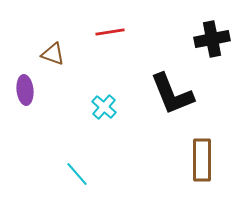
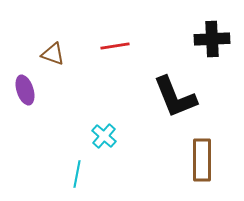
red line: moved 5 px right, 14 px down
black cross: rotated 8 degrees clockwise
purple ellipse: rotated 12 degrees counterclockwise
black L-shape: moved 3 px right, 3 px down
cyan cross: moved 29 px down
cyan line: rotated 52 degrees clockwise
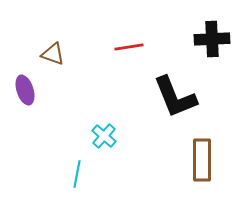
red line: moved 14 px right, 1 px down
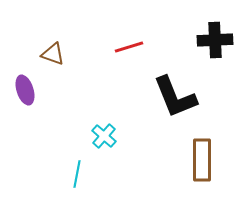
black cross: moved 3 px right, 1 px down
red line: rotated 8 degrees counterclockwise
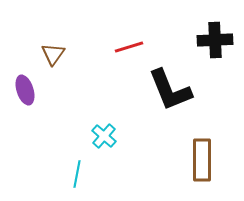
brown triangle: rotated 45 degrees clockwise
black L-shape: moved 5 px left, 7 px up
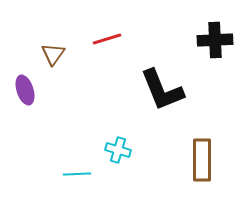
red line: moved 22 px left, 8 px up
black L-shape: moved 8 px left
cyan cross: moved 14 px right, 14 px down; rotated 25 degrees counterclockwise
cyan line: rotated 76 degrees clockwise
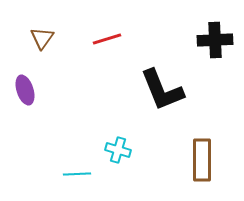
brown triangle: moved 11 px left, 16 px up
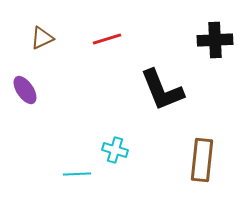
brown triangle: rotated 30 degrees clockwise
purple ellipse: rotated 16 degrees counterclockwise
cyan cross: moved 3 px left
brown rectangle: rotated 6 degrees clockwise
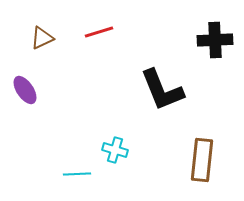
red line: moved 8 px left, 7 px up
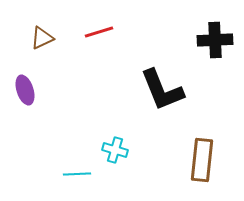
purple ellipse: rotated 16 degrees clockwise
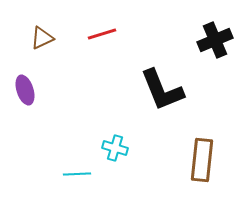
red line: moved 3 px right, 2 px down
black cross: rotated 20 degrees counterclockwise
cyan cross: moved 2 px up
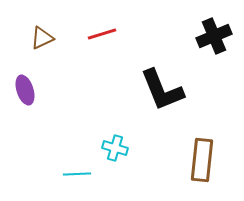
black cross: moved 1 px left, 4 px up
